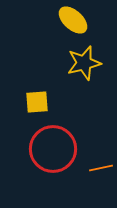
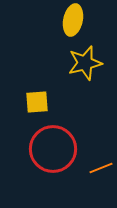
yellow ellipse: rotated 60 degrees clockwise
yellow star: moved 1 px right
orange line: rotated 10 degrees counterclockwise
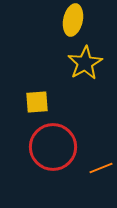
yellow star: rotated 16 degrees counterclockwise
red circle: moved 2 px up
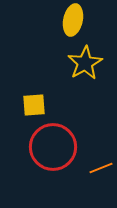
yellow square: moved 3 px left, 3 px down
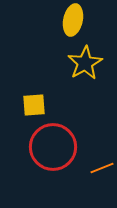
orange line: moved 1 px right
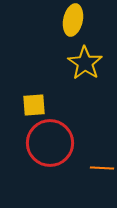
yellow star: rotated 8 degrees counterclockwise
red circle: moved 3 px left, 4 px up
orange line: rotated 25 degrees clockwise
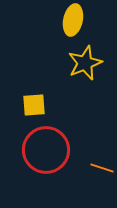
yellow star: rotated 16 degrees clockwise
red circle: moved 4 px left, 7 px down
orange line: rotated 15 degrees clockwise
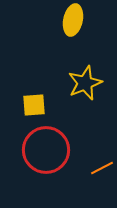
yellow star: moved 20 px down
orange line: rotated 45 degrees counterclockwise
